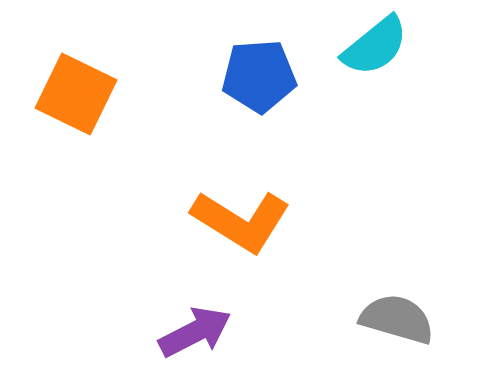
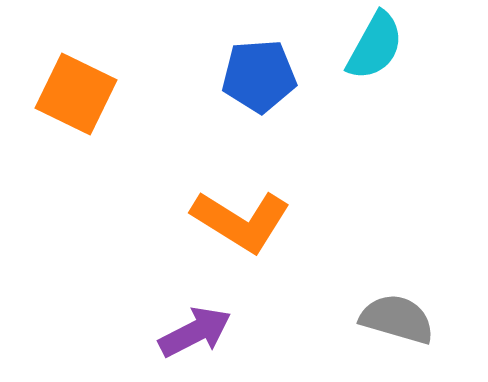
cyan semicircle: rotated 22 degrees counterclockwise
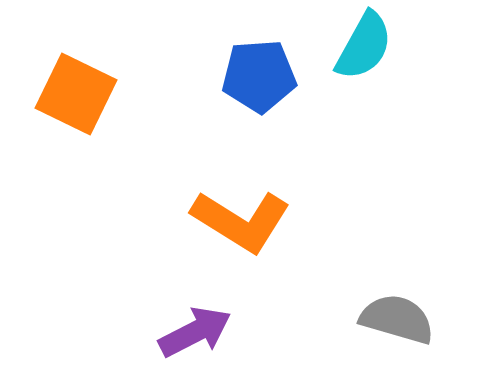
cyan semicircle: moved 11 px left
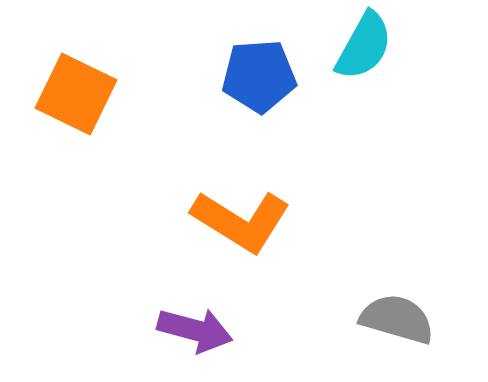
purple arrow: moved 2 px up; rotated 42 degrees clockwise
